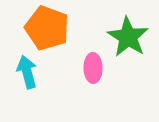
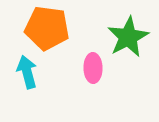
orange pentagon: rotated 12 degrees counterclockwise
green star: rotated 12 degrees clockwise
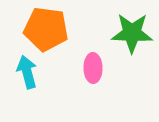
orange pentagon: moved 1 px left, 1 px down
green star: moved 4 px right, 4 px up; rotated 30 degrees clockwise
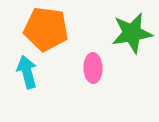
green star: rotated 12 degrees counterclockwise
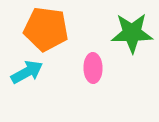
green star: rotated 9 degrees clockwise
cyan arrow: rotated 76 degrees clockwise
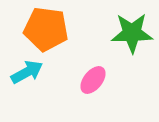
pink ellipse: moved 12 px down; rotated 40 degrees clockwise
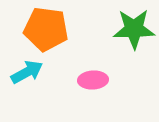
green star: moved 2 px right, 4 px up
pink ellipse: rotated 48 degrees clockwise
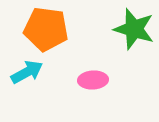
green star: rotated 18 degrees clockwise
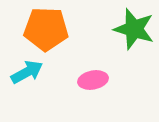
orange pentagon: rotated 6 degrees counterclockwise
pink ellipse: rotated 8 degrees counterclockwise
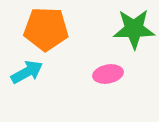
green star: rotated 18 degrees counterclockwise
pink ellipse: moved 15 px right, 6 px up
